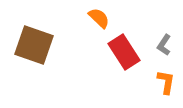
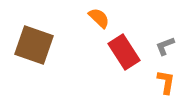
gray L-shape: moved 1 px right, 1 px down; rotated 35 degrees clockwise
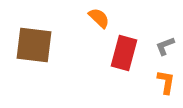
brown square: rotated 12 degrees counterclockwise
red rectangle: moved 1 px down; rotated 48 degrees clockwise
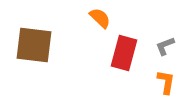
orange semicircle: moved 1 px right
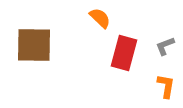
brown square: rotated 6 degrees counterclockwise
orange L-shape: moved 4 px down
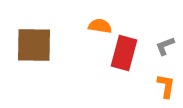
orange semicircle: moved 8 px down; rotated 35 degrees counterclockwise
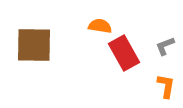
red rectangle: rotated 44 degrees counterclockwise
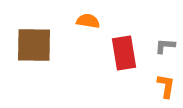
orange semicircle: moved 12 px left, 5 px up
gray L-shape: rotated 25 degrees clockwise
red rectangle: rotated 20 degrees clockwise
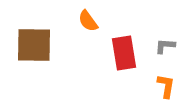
orange semicircle: rotated 135 degrees counterclockwise
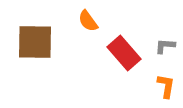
brown square: moved 1 px right, 3 px up
red rectangle: rotated 32 degrees counterclockwise
